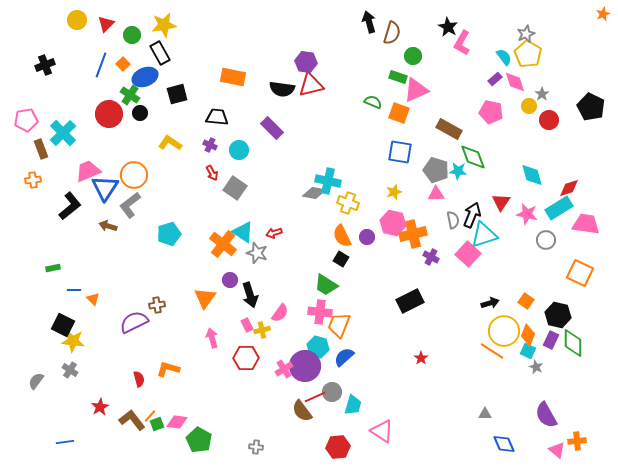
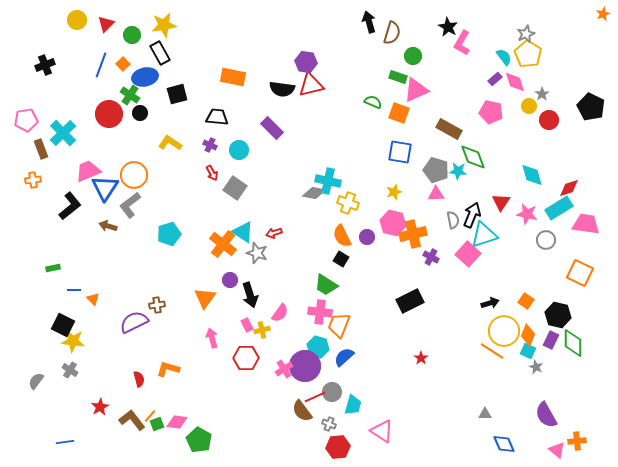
blue ellipse at (145, 77): rotated 10 degrees clockwise
gray cross at (256, 447): moved 73 px right, 23 px up; rotated 16 degrees clockwise
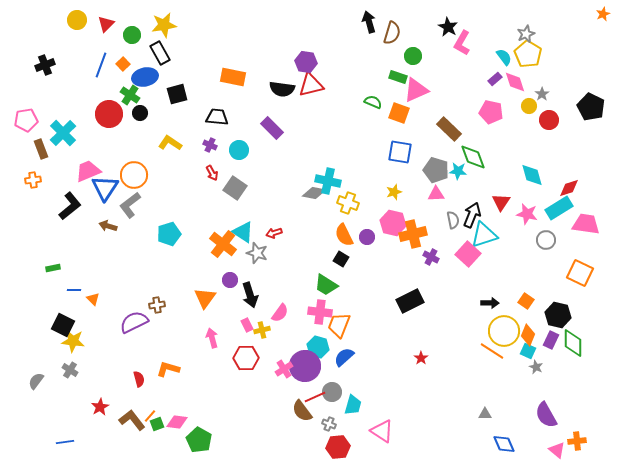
brown rectangle at (449, 129): rotated 15 degrees clockwise
orange semicircle at (342, 236): moved 2 px right, 1 px up
black arrow at (490, 303): rotated 18 degrees clockwise
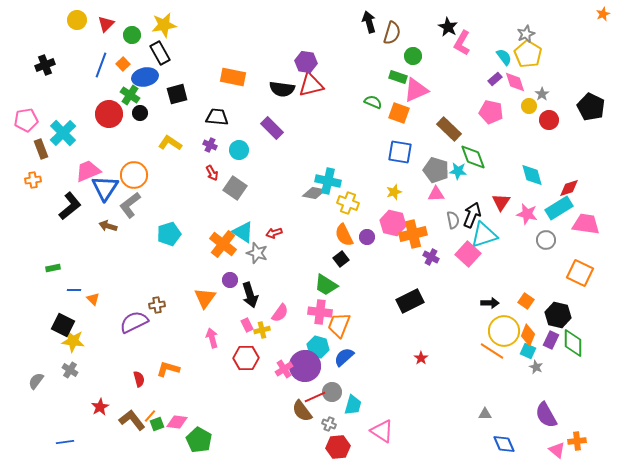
black square at (341, 259): rotated 21 degrees clockwise
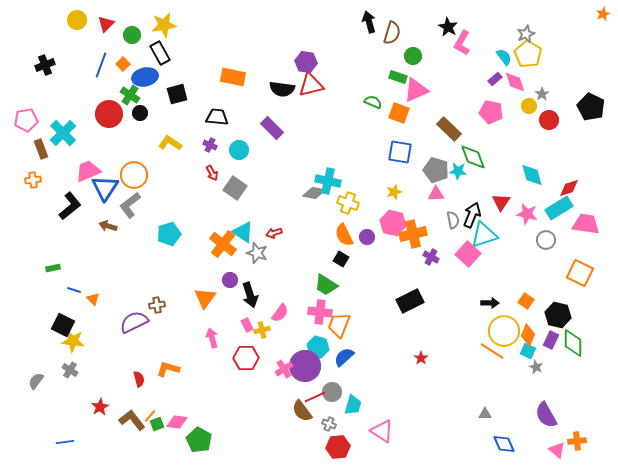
black square at (341, 259): rotated 21 degrees counterclockwise
blue line at (74, 290): rotated 16 degrees clockwise
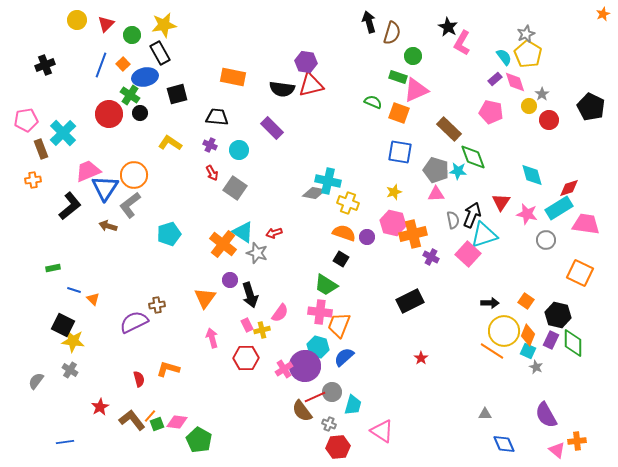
orange semicircle at (344, 235): moved 2 px up; rotated 135 degrees clockwise
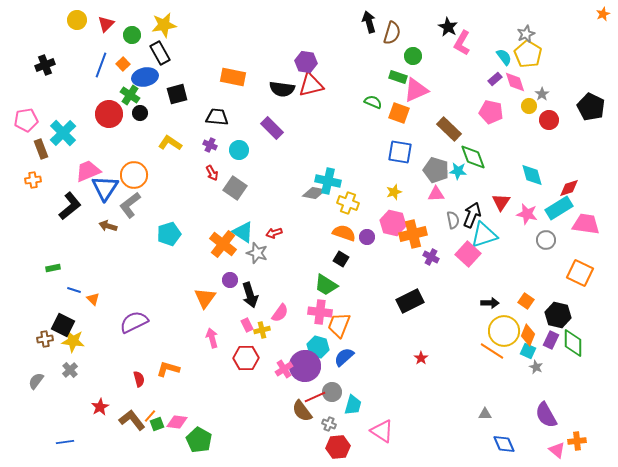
brown cross at (157, 305): moved 112 px left, 34 px down
gray cross at (70, 370): rotated 14 degrees clockwise
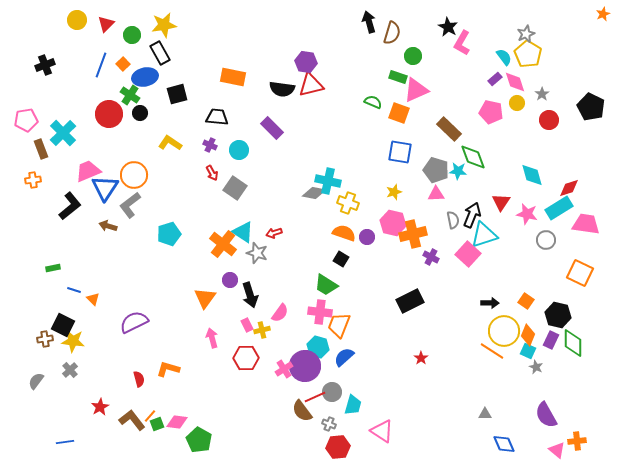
yellow circle at (529, 106): moved 12 px left, 3 px up
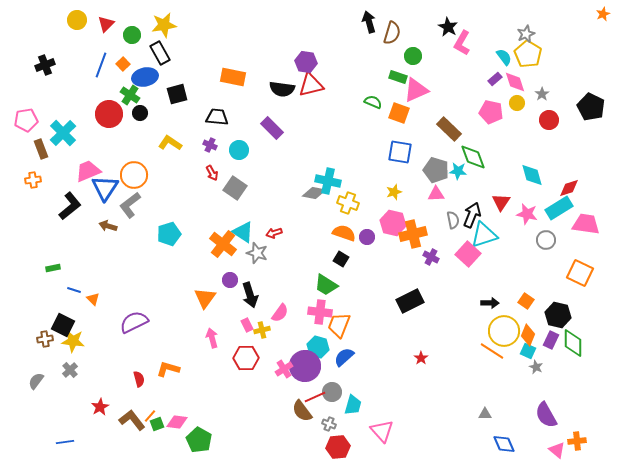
pink triangle at (382, 431): rotated 15 degrees clockwise
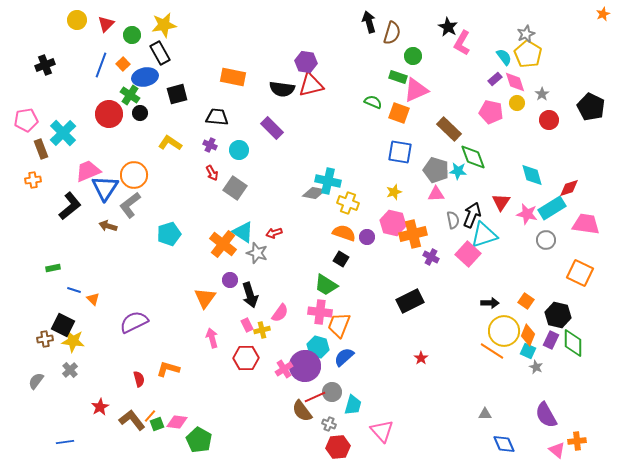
cyan rectangle at (559, 208): moved 7 px left
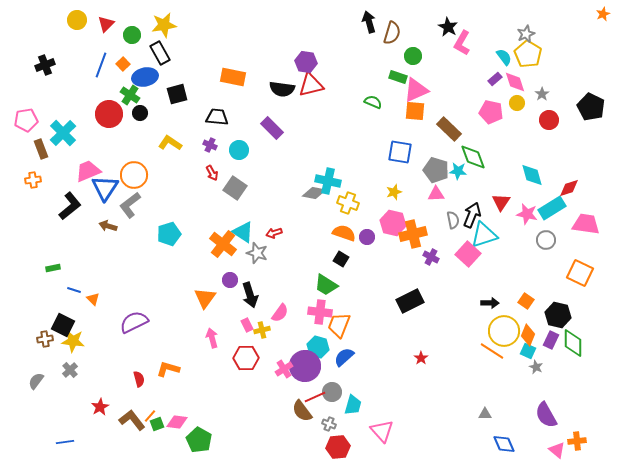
orange square at (399, 113): moved 16 px right, 2 px up; rotated 15 degrees counterclockwise
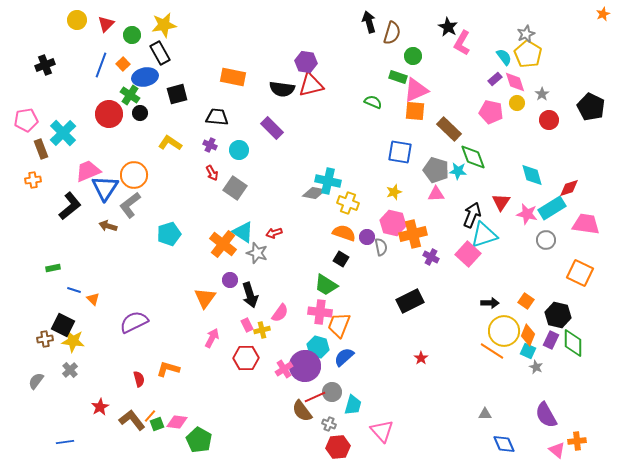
gray semicircle at (453, 220): moved 72 px left, 27 px down
pink arrow at (212, 338): rotated 42 degrees clockwise
